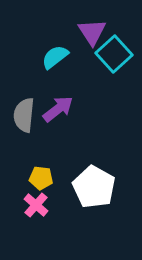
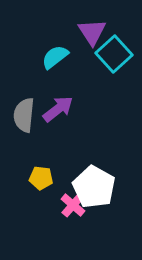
pink cross: moved 37 px right
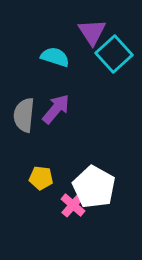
cyan semicircle: rotated 56 degrees clockwise
purple arrow: moved 2 px left; rotated 12 degrees counterclockwise
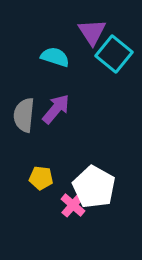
cyan square: rotated 9 degrees counterclockwise
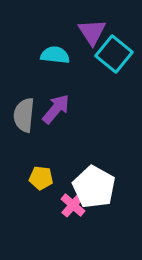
cyan semicircle: moved 2 px up; rotated 12 degrees counterclockwise
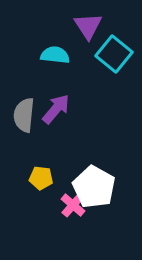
purple triangle: moved 4 px left, 6 px up
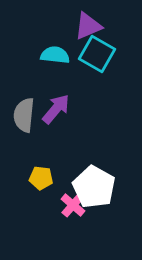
purple triangle: rotated 40 degrees clockwise
cyan square: moved 17 px left; rotated 9 degrees counterclockwise
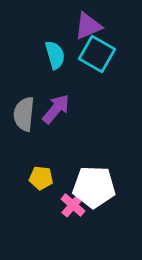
cyan semicircle: rotated 68 degrees clockwise
gray semicircle: moved 1 px up
white pentagon: rotated 27 degrees counterclockwise
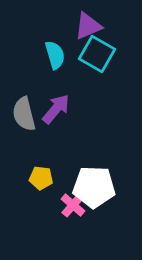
gray semicircle: rotated 20 degrees counterclockwise
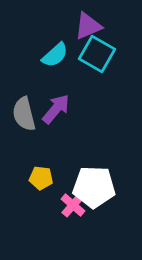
cyan semicircle: rotated 64 degrees clockwise
